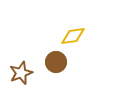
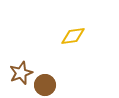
brown circle: moved 11 px left, 23 px down
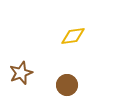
brown circle: moved 22 px right
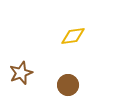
brown circle: moved 1 px right
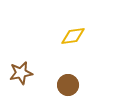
brown star: rotated 10 degrees clockwise
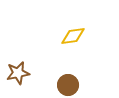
brown star: moved 3 px left
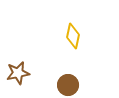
yellow diamond: rotated 70 degrees counterclockwise
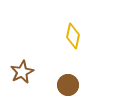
brown star: moved 4 px right, 1 px up; rotated 15 degrees counterclockwise
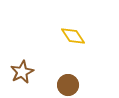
yellow diamond: rotated 45 degrees counterclockwise
